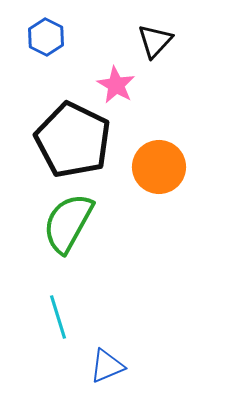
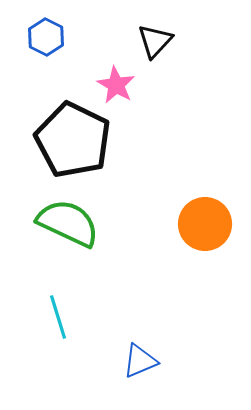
orange circle: moved 46 px right, 57 px down
green semicircle: rotated 86 degrees clockwise
blue triangle: moved 33 px right, 5 px up
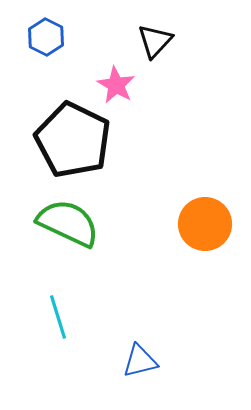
blue triangle: rotated 9 degrees clockwise
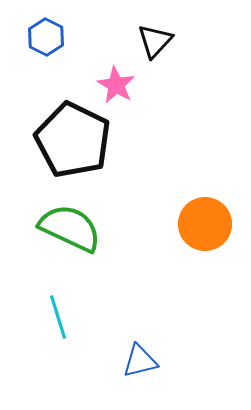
green semicircle: moved 2 px right, 5 px down
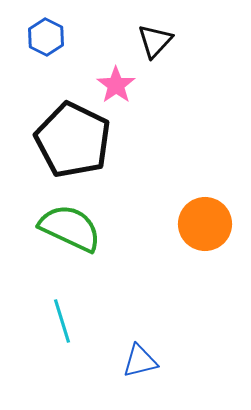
pink star: rotated 6 degrees clockwise
cyan line: moved 4 px right, 4 px down
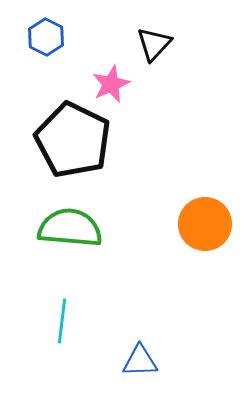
black triangle: moved 1 px left, 3 px down
pink star: moved 5 px left, 1 px up; rotated 12 degrees clockwise
green semicircle: rotated 20 degrees counterclockwise
cyan line: rotated 24 degrees clockwise
blue triangle: rotated 12 degrees clockwise
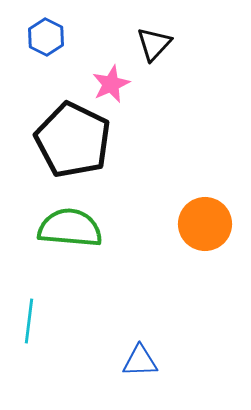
cyan line: moved 33 px left
